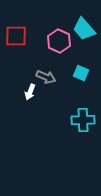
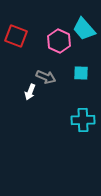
red square: rotated 20 degrees clockwise
cyan square: rotated 21 degrees counterclockwise
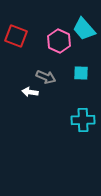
white arrow: rotated 77 degrees clockwise
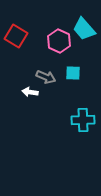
red square: rotated 10 degrees clockwise
cyan square: moved 8 px left
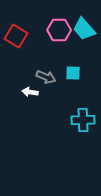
pink hexagon: moved 11 px up; rotated 25 degrees counterclockwise
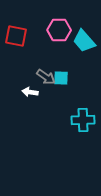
cyan trapezoid: moved 12 px down
red square: rotated 20 degrees counterclockwise
cyan square: moved 12 px left, 5 px down
gray arrow: rotated 12 degrees clockwise
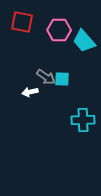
red square: moved 6 px right, 14 px up
cyan square: moved 1 px right, 1 px down
white arrow: rotated 21 degrees counterclockwise
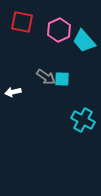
pink hexagon: rotated 25 degrees counterclockwise
white arrow: moved 17 px left
cyan cross: rotated 30 degrees clockwise
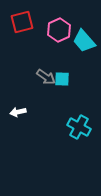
red square: rotated 25 degrees counterclockwise
white arrow: moved 5 px right, 20 px down
cyan cross: moved 4 px left, 7 px down
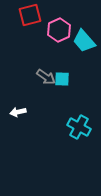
red square: moved 8 px right, 7 px up
